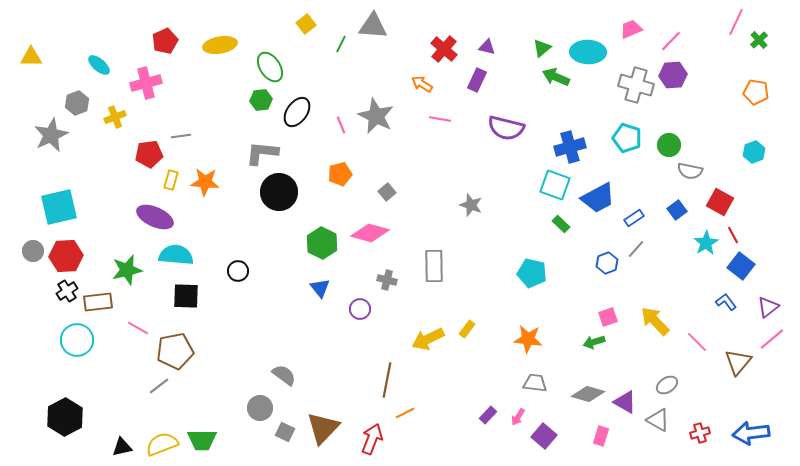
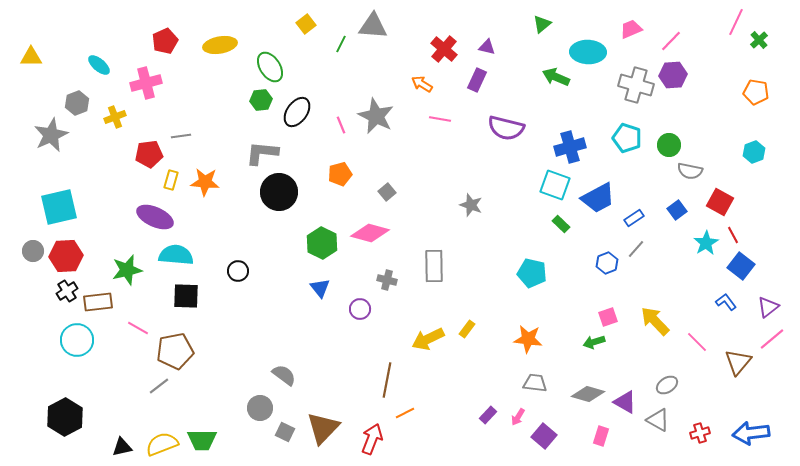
green triangle at (542, 48): moved 24 px up
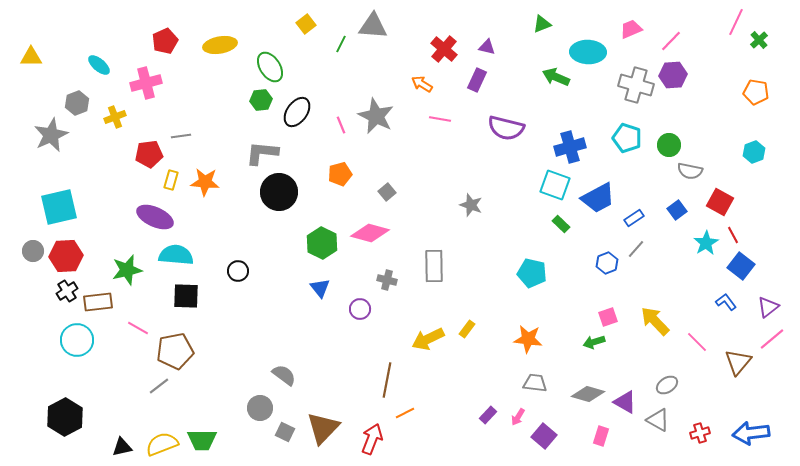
green triangle at (542, 24): rotated 18 degrees clockwise
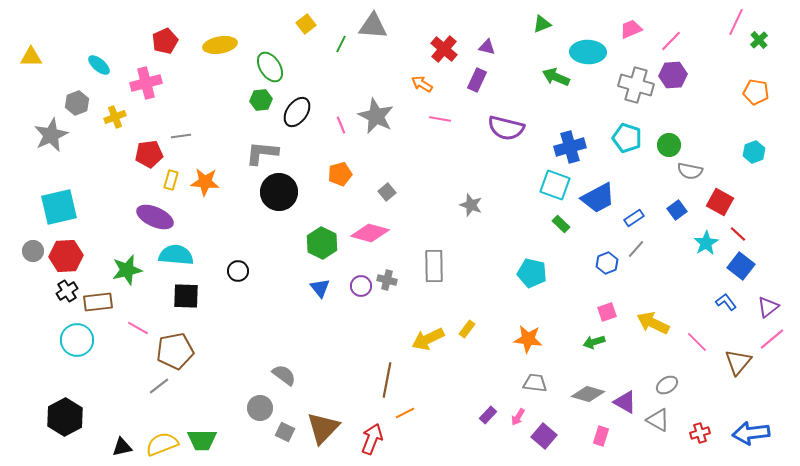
red line at (733, 235): moved 5 px right, 1 px up; rotated 18 degrees counterclockwise
purple circle at (360, 309): moved 1 px right, 23 px up
pink square at (608, 317): moved 1 px left, 5 px up
yellow arrow at (655, 321): moved 2 px left, 2 px down; rotated 20 degrees counterclockwise
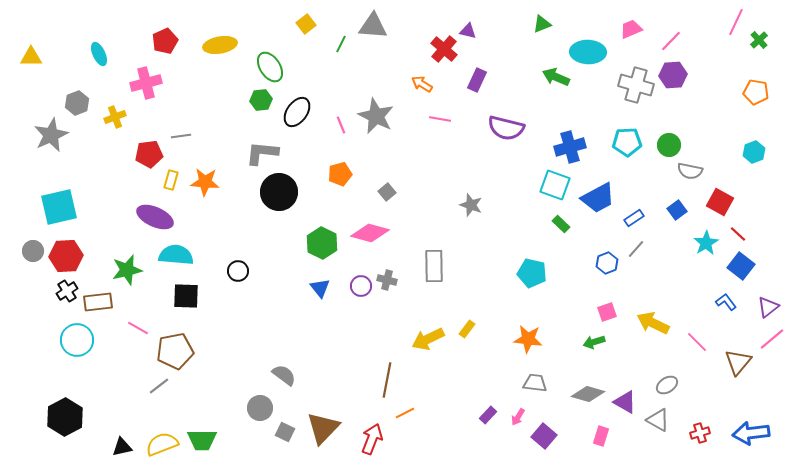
purple triangle at (487, 47): moved 19 px left, 16 px up
cyan ellipse at (99, 65): moved 11 px up; rotated 25 degrees clockwise
cyan pentagon at (627, 138): moved 4 px down; rotated 20 degrees counterclockwise
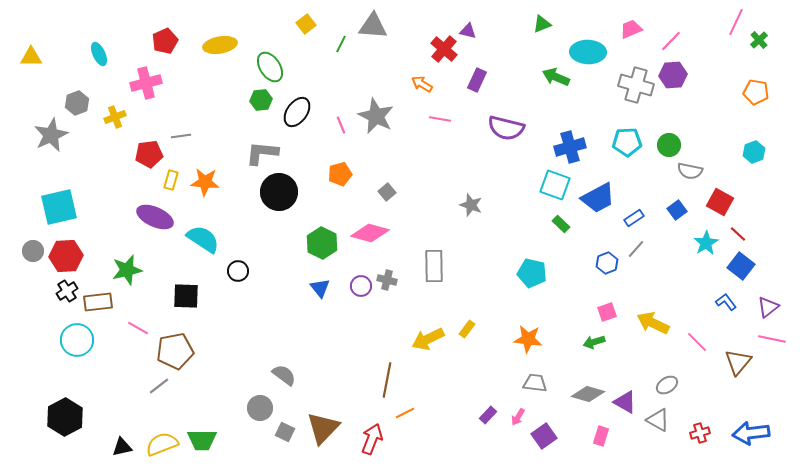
cyan semicircle at (176, 255): moved 27 px right, 16 px up; rotated 28 degrees clockwise
pink line at (772, 339): rotated 52 degrees clockwise
purple square at (544, 436): rotated 15 degrees clockwise
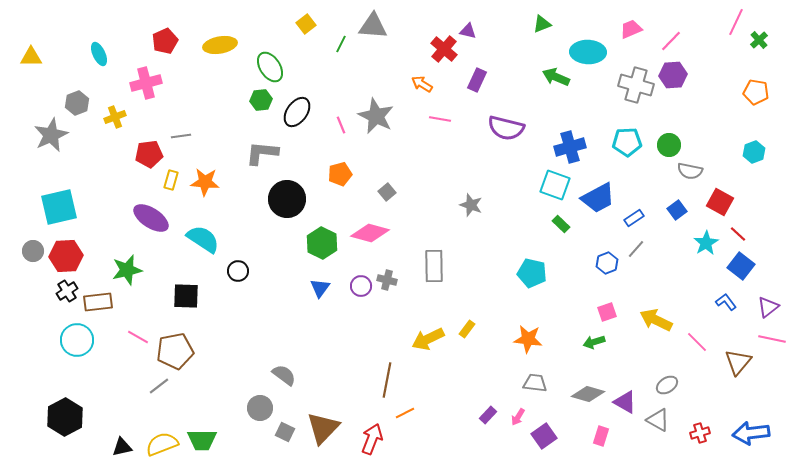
black circle at (279, 192): moved 8 px right, 7 px down
purple ellipse at (155, 217): moved 4 px left, 1 px down; rotated 9 degrees clockwise
blue triangle at (320, 288): rotated 15 degrees clockwise
yellow arrow at (653, 323): moved 3 px right, 3 px up
pink line at (138, 328): moved 9 px down
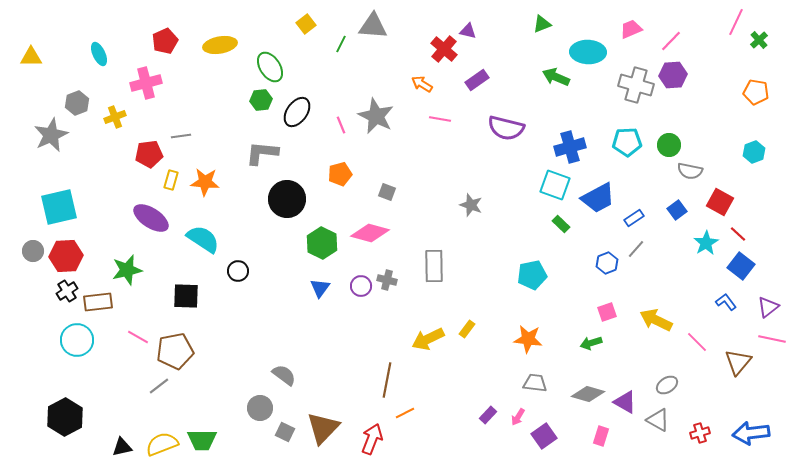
purple rectangle at (477, 80): rotated 30 degrees clockwise
gray square at (387, 192): rotated 30 degrees counterclockwise
cyan pentagon at (532, 273): moved 2 px down; rotated 24 degrees counterclockwise
green arrow at (594, 342): moved 3 px left, 1 px down
